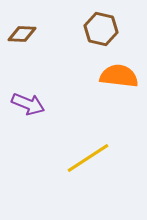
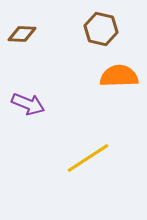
orange semicircle: rotated 9 degrees counterclockwise
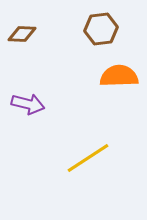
brown hexagon: rotated 20 degrees counterclockwise
purple arrow: rotated 8 degrees counterclockwise
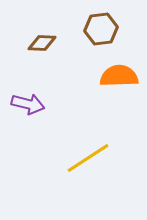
brown diamond: moved 20 px right, 9 px down
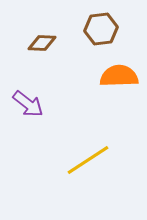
purple arrow: rotated 24 degrees clockwise
yellow line: moved 2 px down
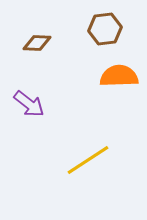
brown hexagon: moved 4 px right
brown diamond: moved 5 px left
purple arrow: moved 1 px right
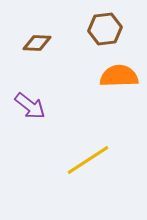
purple arrow: moved 1 px right, 2 px down
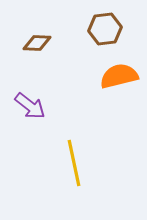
orange semicircle: rotated 12 degrees counterclockwise
yellow line: moved 14 px left, 3 px down; rotated 69 degrees counterclockwise
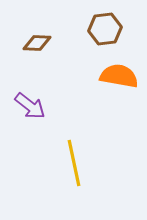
orange semicircle: rotated 24 degrees clockwise
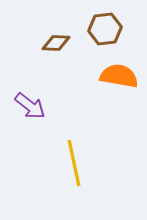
brown diamond: moved 19 px right
